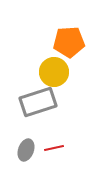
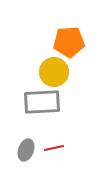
gray rectangle: moved 4 px right; rotated 15 degrees clockwise
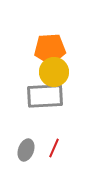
orange pentagon: moved 19 px left, 7 px down
gray rectangle: moved 3 px right, 6 px up
red line: rotated 54 degrees counterclockwise
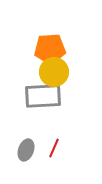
gray rectangle: moved 2 px left
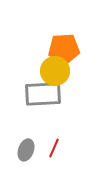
orange pentagon: moved 14 px right
yellow circle: moved 1 px right, 1 px up
gray rectangle: moved 2 px up
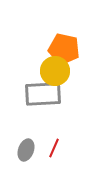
orange pentagon: rotated 16 degrees clockwise
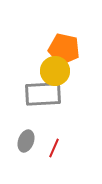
gray ellipse: moved 9 px up
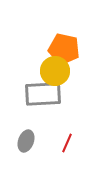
red line: moved 13 px right, 5 px up
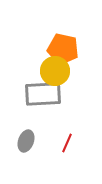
orange pentagon: moved 1 px left
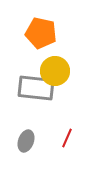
orange pentagon: moved 22 px left, 16 px up
gray rectangle: moved 7 px left, 6 px up; rotated 9 degrees clockwise
red line: moved 5 px up
